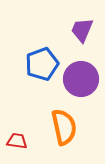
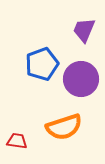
purple trapezoid: moved 2 px right
orange semicircle: rotated 84 degrees clockwise
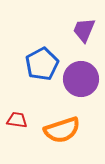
blue pentagon: rotated 8 degrees counterclockwise
orange semicircle: moved 2 px left, 3 px down
red trapezoid: moved 21 px up
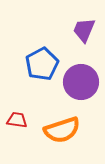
purple circle: moved 3 px down
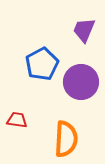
orange semicircle: moved 4 px right, 9 px down; rotated 69 degrees counterclockwise
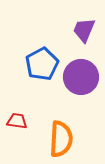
purple circle: moved 5 px up
red trapezoid: moved 1 px down
orange semicircle: moved 5 px left
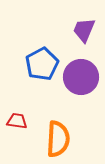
orange semicircle: moved 3 px left
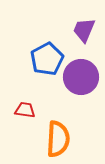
blue pentagon: moved 5 px right, 5 px up
red trapezoid: moved 8 px right, 11 px up
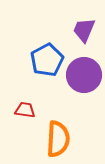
blue pentagon: moved 1 px down
purple circle: moved 3 px right, 2 px up
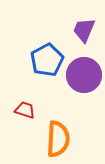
red trapezoid: rotated 10 degrees clockwise
